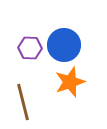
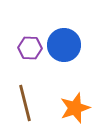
orange star: moved 5 px right, 26 px down
brown line: moved 2 px right, 1 px down
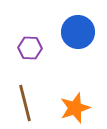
blue circle: moved 14 px right, 13 px up
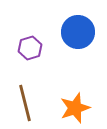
purple hexagon: rotated 20 degrees counterclockwise
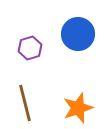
blue circle: moved 2 px down
orange star: moved 3 px right
